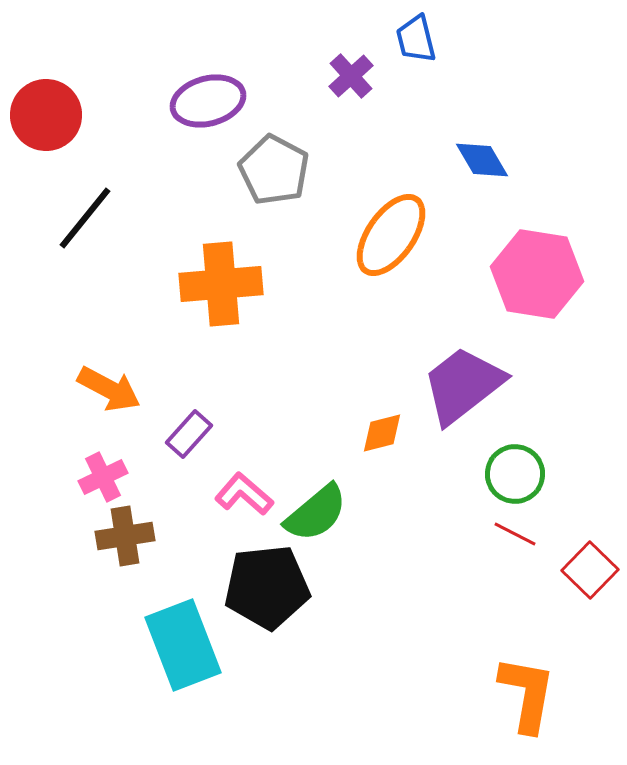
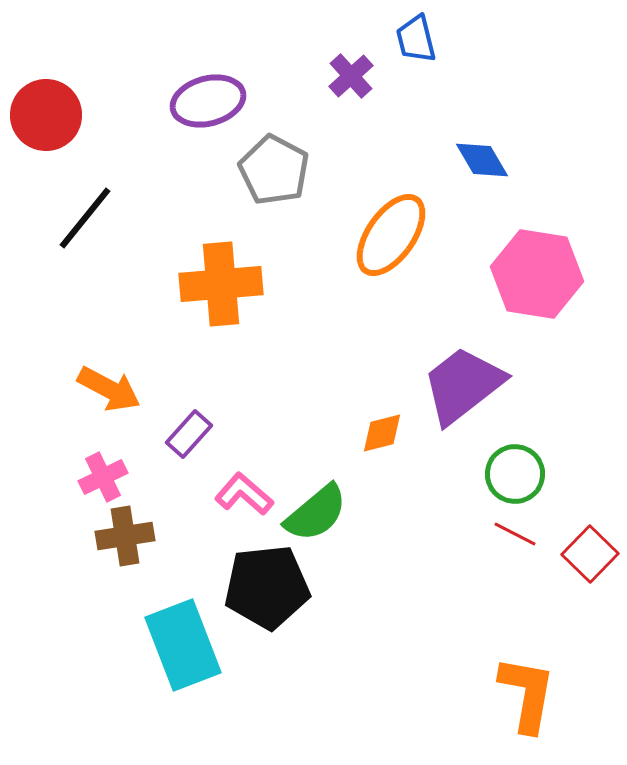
red square: moved 16 px up
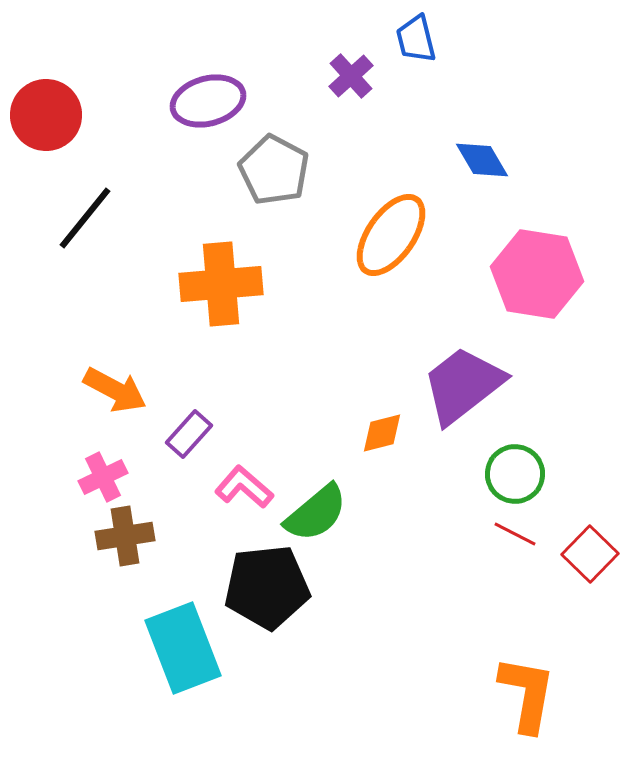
orange arrow: moved 6 px right, 1 px down
pink L-shape: moved 7 px up
cyan rectangle: moved 3 px down
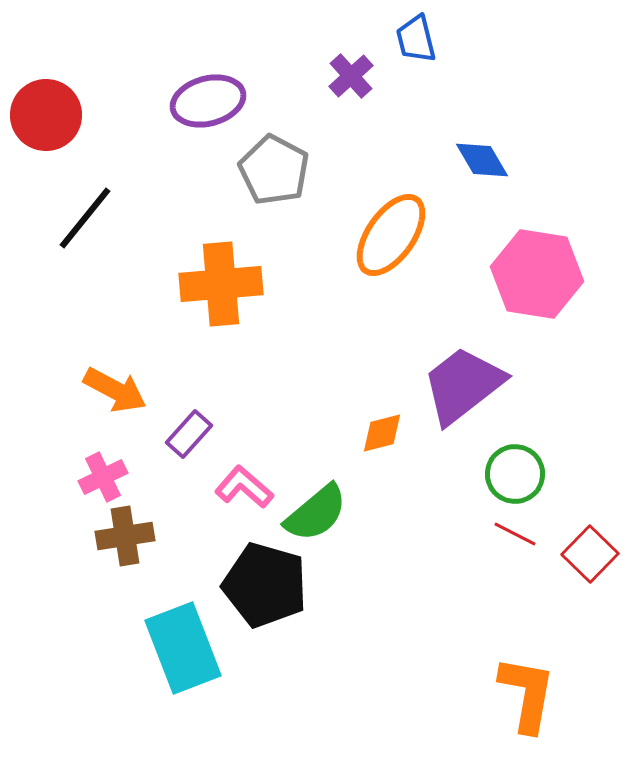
black pentagon: moved 2 px left, 2 px up; rotated 22 degrees clockwise
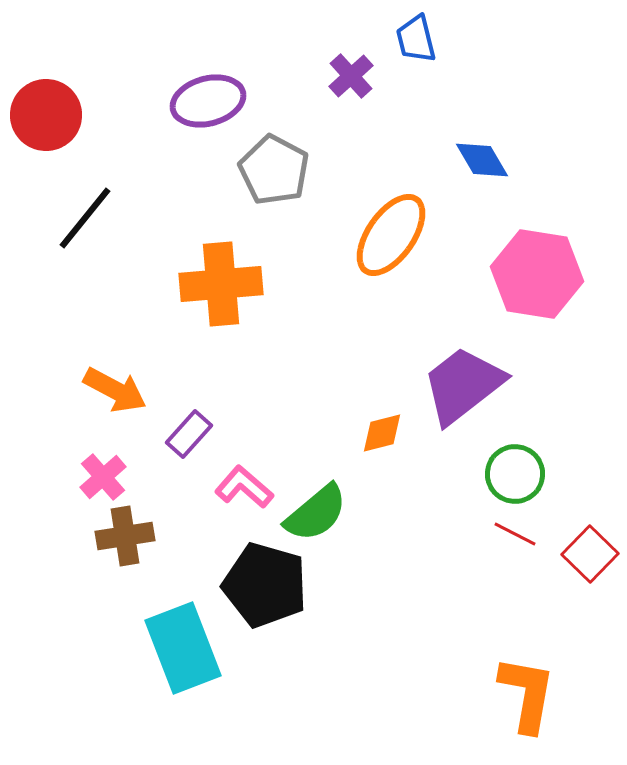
pink cross: rotated 15 degrees counterclockwise
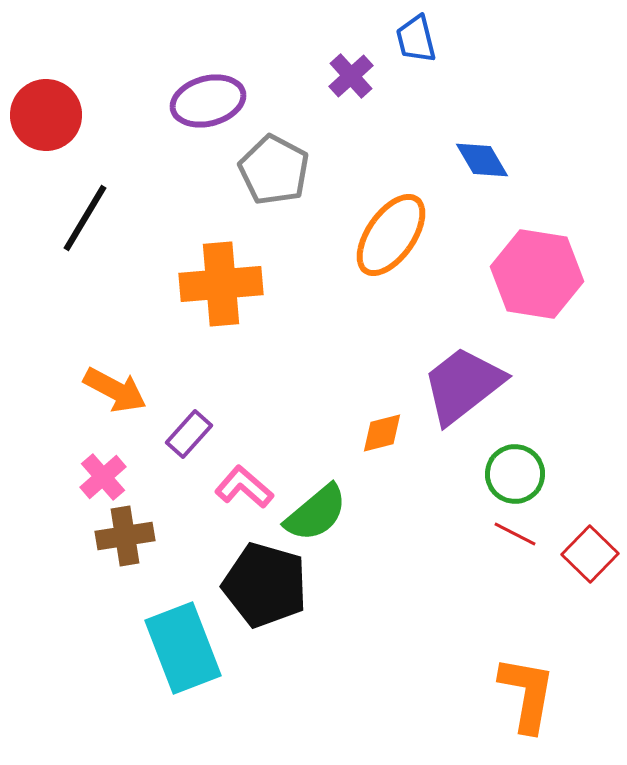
black line: rotated 8 degrees counterclockwise
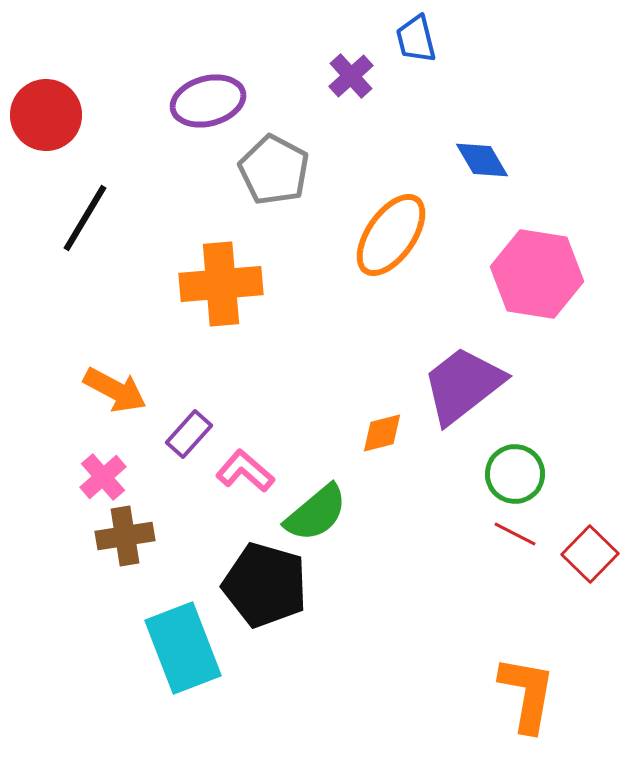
pink L-shape: moved 1 px right, 16 px up
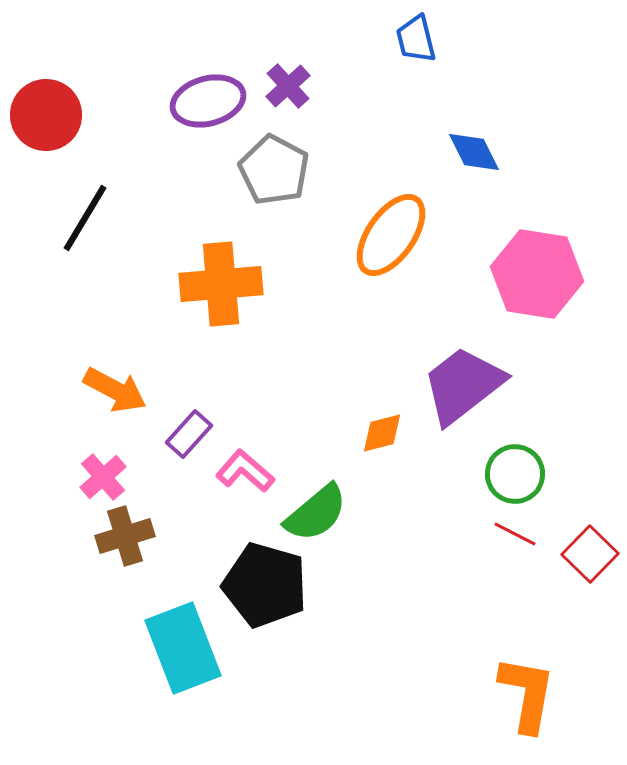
purple cross: moved 63 px left, 10 px down
blue diamond: moved 8 px left, 8 px up; rotated 4 degrees clockwise
brown cross: rotated 8 degrees counterclockwise
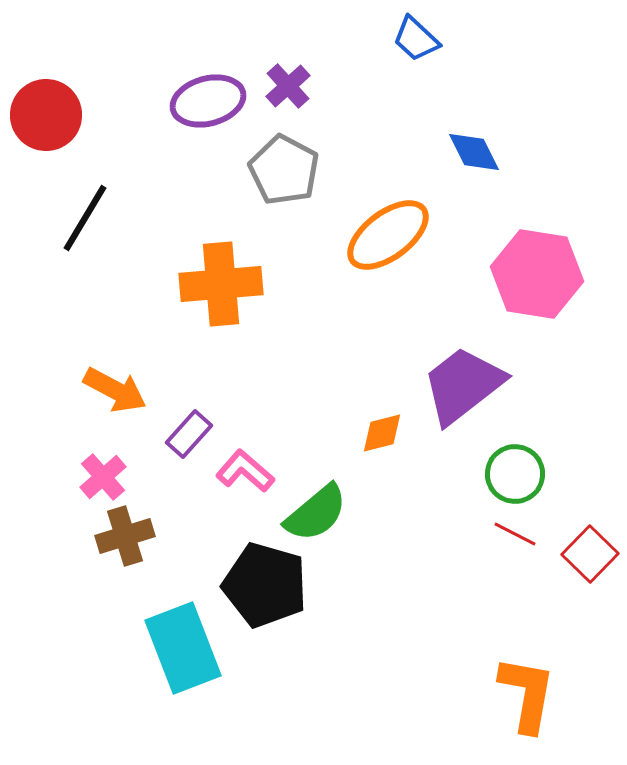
blue trapezoid: rotated 33 degrees counterclockwise
gray pentagon: moved 10 px right
orange ellipse: moved 3 px left; rotated 18 degrees clockwise
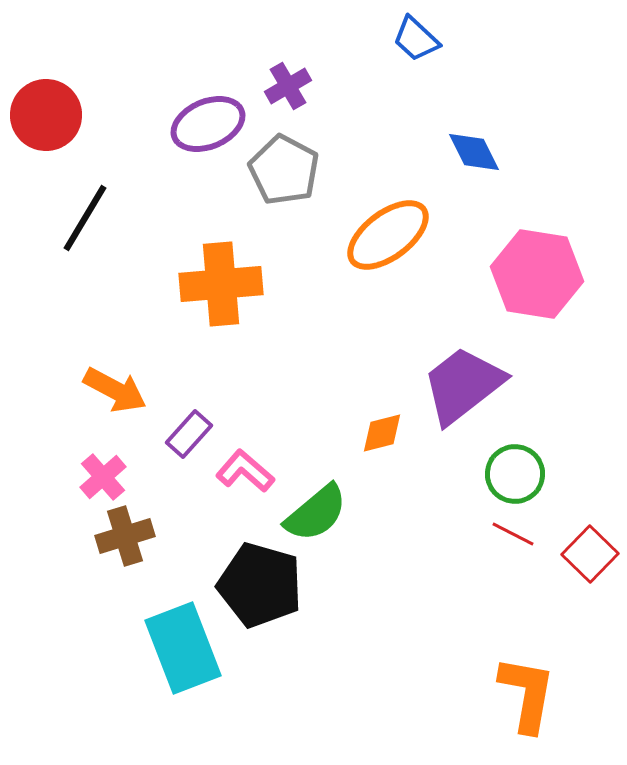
purple cross: rotated 12 degrees clockwise
purple ellipse: moved 23 px down; rotated 8 degrees counterclockwise
red line: moved 2 px left
black pentagon: moved 5 px left
